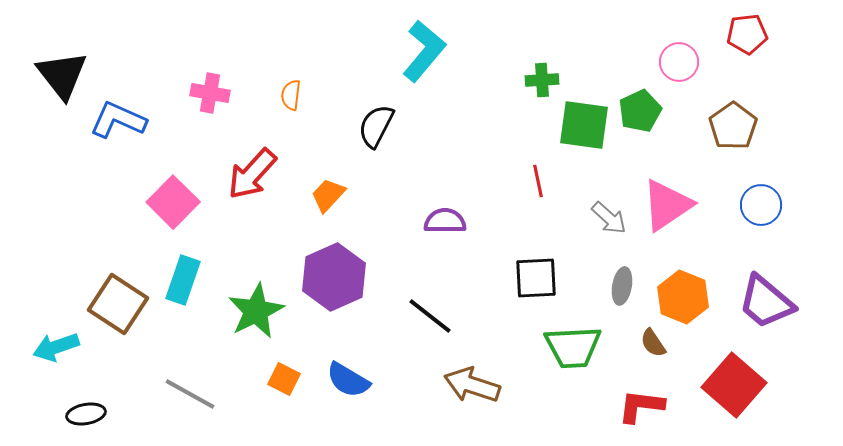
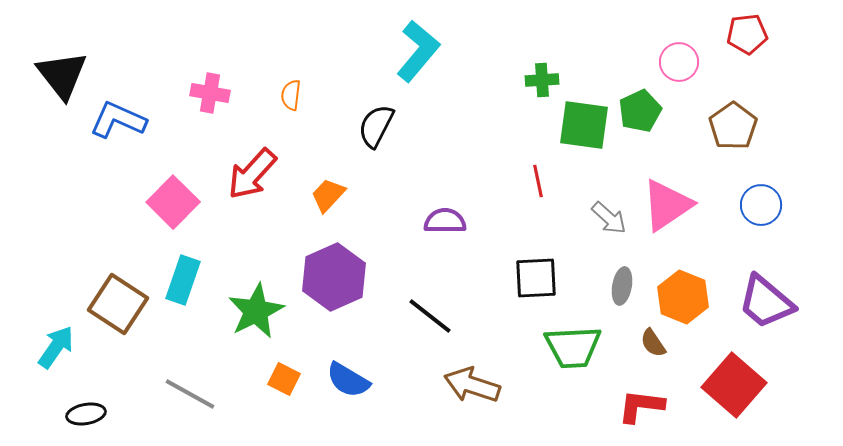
cyan L-shape: moved 6 px left
cyan arrow: rotated 144 degrees clockwise
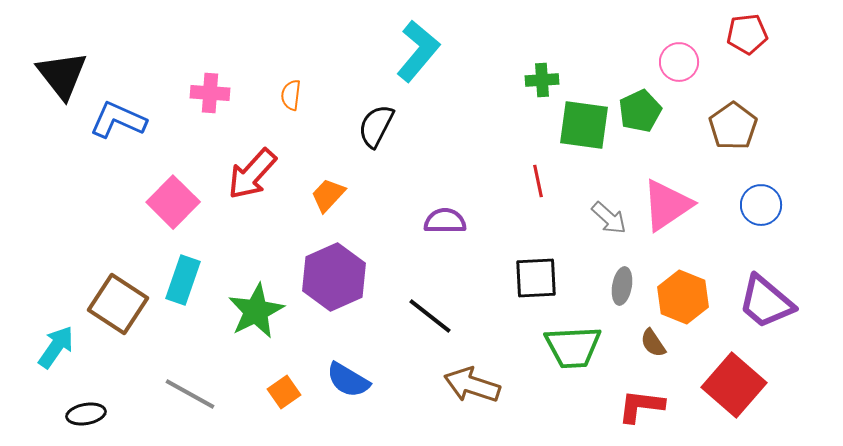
pink cross: rotated 6 degrees counterclockwise
orange square: moved 13 px down; rotated 28 degrees clockwise
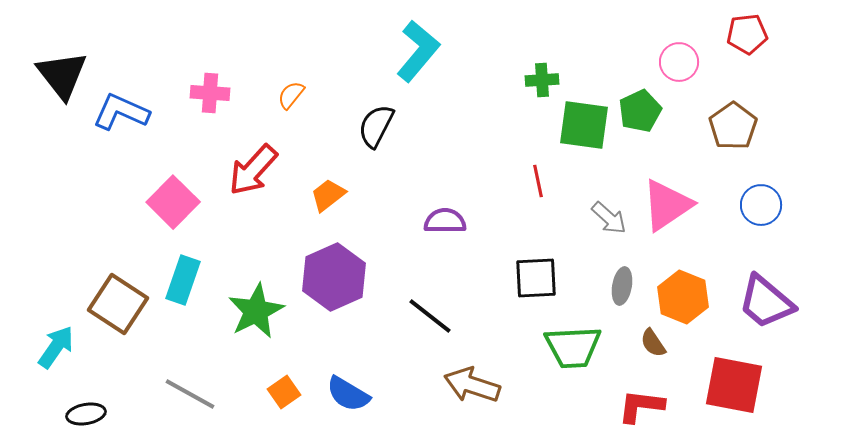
orange semicircle: rotated 32 degrees clockwise
blue L-shape: moved 3 px right, 8 px up
red arrow: moved 1 px right, 4 px up
orange trapezoid: rotated 9 degrees clockwise
blue semicircle: moved 14 px down
red square: rotated 30 degrees counterclockwise
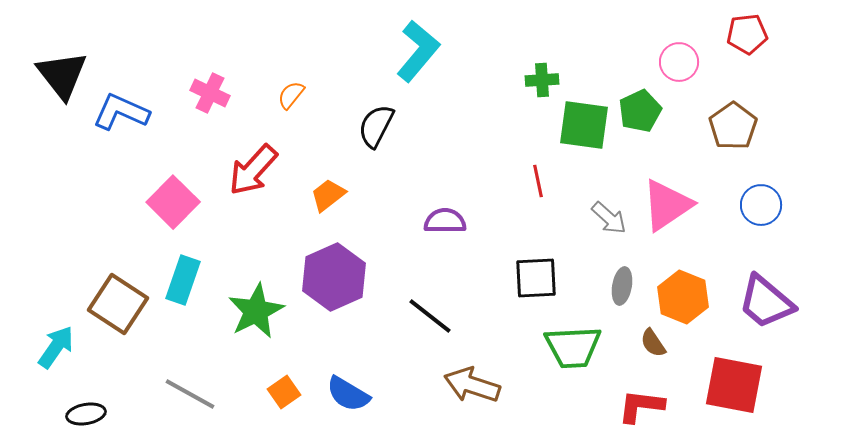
pink cross: rotated 21 degrees clockwise
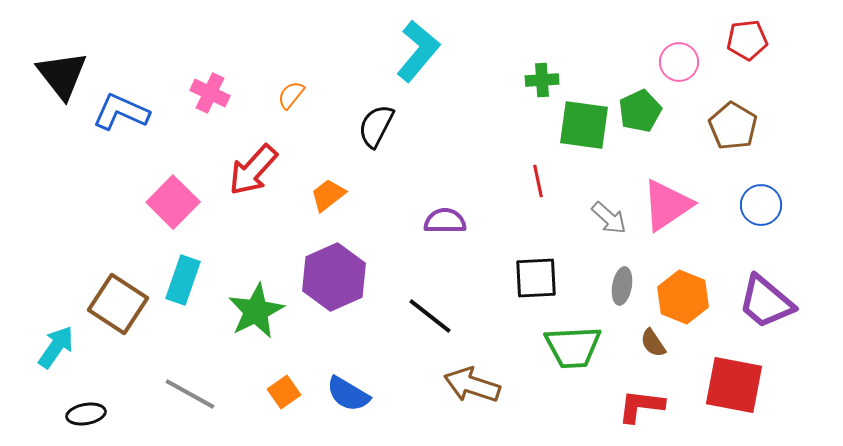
red pentagon: moved 6 px down
brown pentagon: rotated 6 degrees counterclockwise
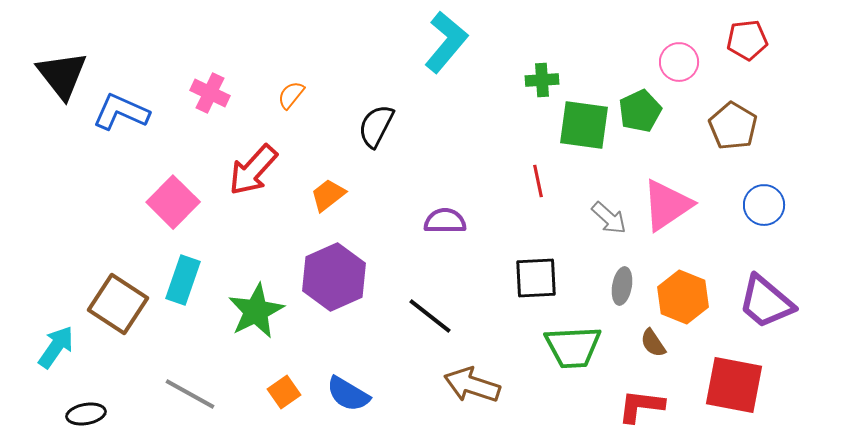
cyan L-shape: moved 28 px right, 9 px up
blue circle: moved 3 px right
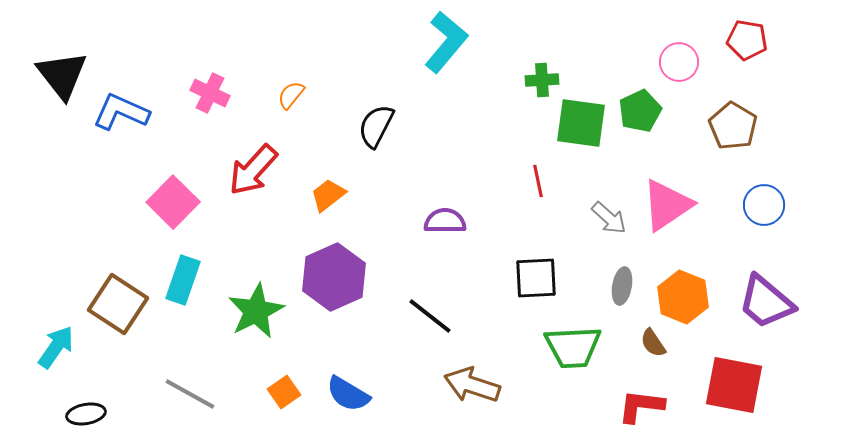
red pentagon: rotated 15 degrees clockwise
green square: moved 3 px left, 2 px up
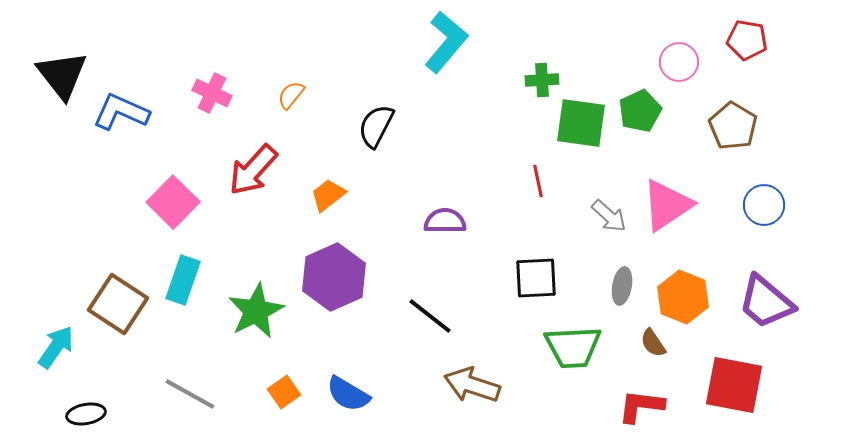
pink cross: moved 2 px right
gray arrow: moved 2 px up
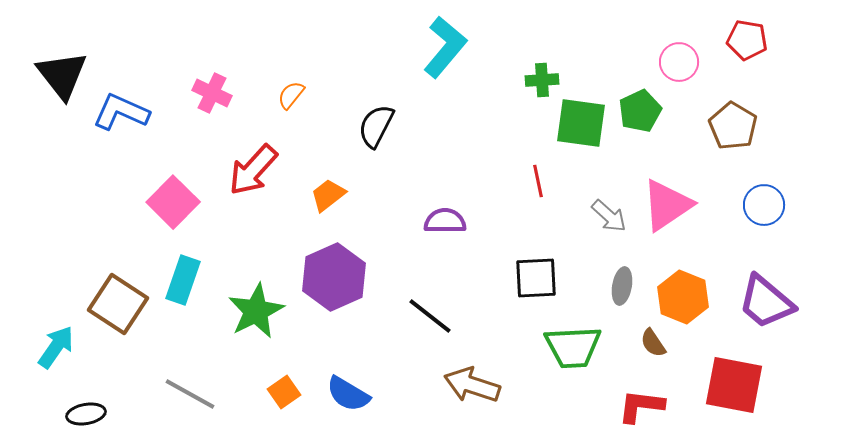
cyan L-shape: moved 1 px left, 5 px down
